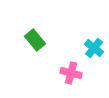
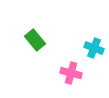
cyan cross: rotated 18 degrees counterclockwise
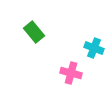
green rectangle: moved 1 px left, 8 px up
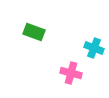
green rectangle: rotated 30 degrees counterclockwise
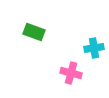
cyan cross: rotated 30 degrees counterclockwise
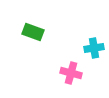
green rectangle: moved 1 px left
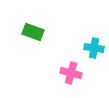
cyan cross: rotated 18 degrees clockwise
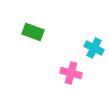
cyan cross: rotated 18 degrees clockwise
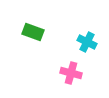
cyan cross: moved 7 px left, 6 px up
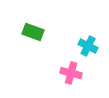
cyan cross: moved 1 px right, 4 px down
